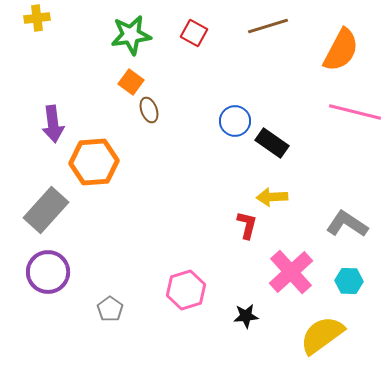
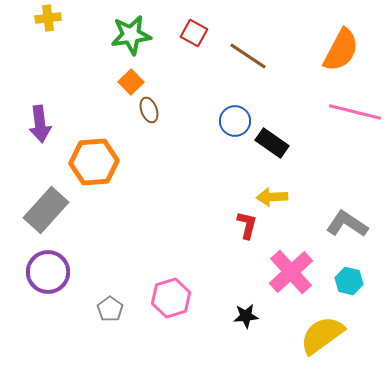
yellow cross: moved 11 px right
brown line: moved 20 px left, 30 px down; rotated 51 degrees clockwise
orange square: rotated 10 degrees clockwise
purple arrow: moved 13 px left
cyan hexagon: rotated 12 degrees clockwise
pink hexagon: moved 15 px left, 8 px down
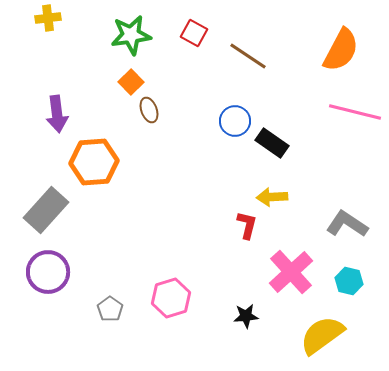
purple arrow: moved 17 px right, 10 px up
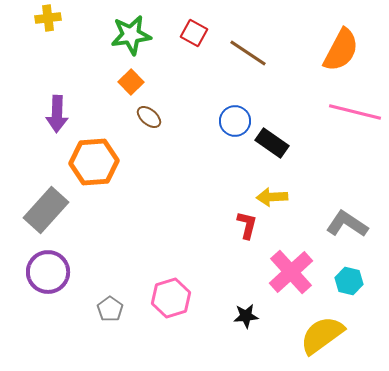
brown line: moved 3 px up
brown ellipse: moved 7 px down; rotated 30 degrees counterclockwise
purple arrow: rotated 9 degrees clockwise
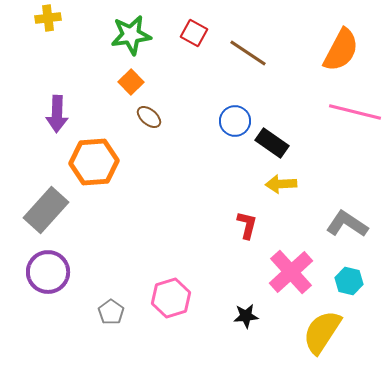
yellow arrow: moved 9 px right, 13 px up
gray pentagon: moved 1 px right, 3 px down
yellow semicircle: moved 3 px up; rotated 21 degrees counterclockwise
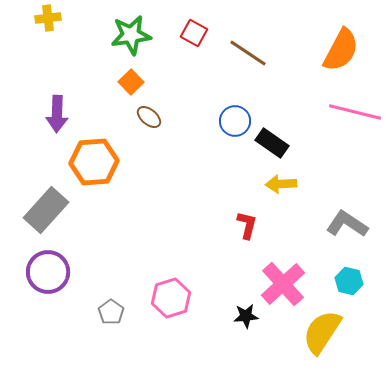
pink cross: moved 8 px left, 12 px down
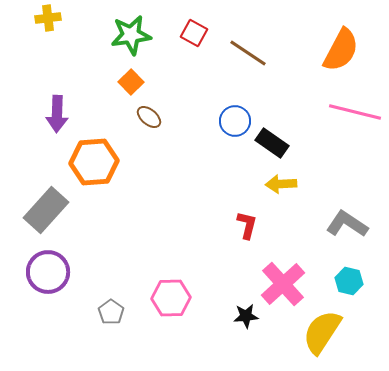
pink hexagon: rotated 15 degrees clockwise
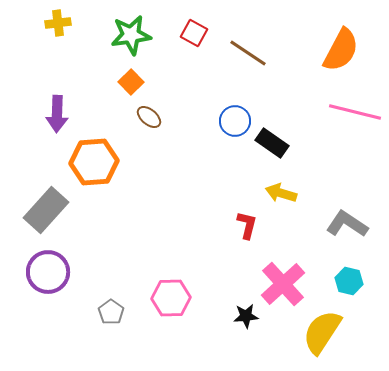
yellow cross: moved 10 px right, 5 px down
yellow arrow: moved 9 px down; rotated 20 degrees clockwise
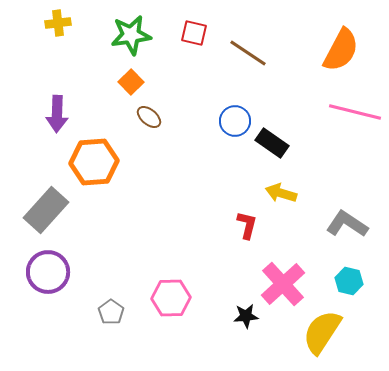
red square: rotated 16 degrees counterclockwise
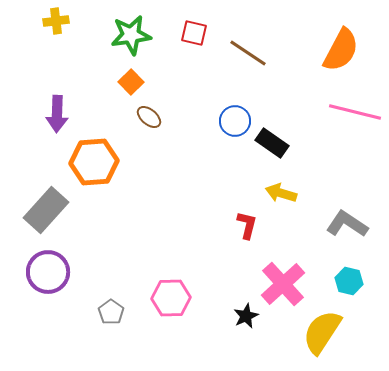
yellow cross: moved 2 px left, 2 px up
black star: rotated 20 degrees counterclockwise
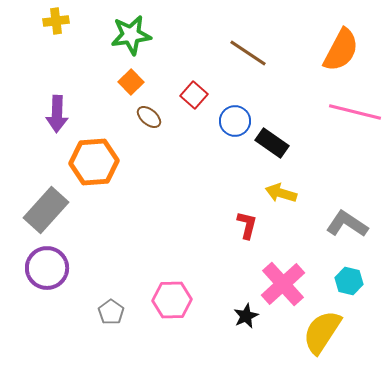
red square: moved 62 px down; rotated 28 degrees clockwise
purple circle: moved 1 px left, 4 px up
pink hexagon: moved 1 px right, 2 px down
